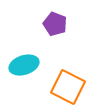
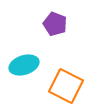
orange square: moved 2 px left, 1 px up
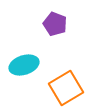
orange square: moved 2 px down; rotated 32 degrees clockwise
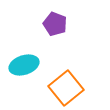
orange square: rotated 8 degrees counterclockwise
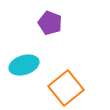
purple pentagon: moved 5 px left, 1 px up
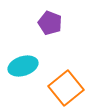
cyan ellipse: moved 1 px left, 1 px down
